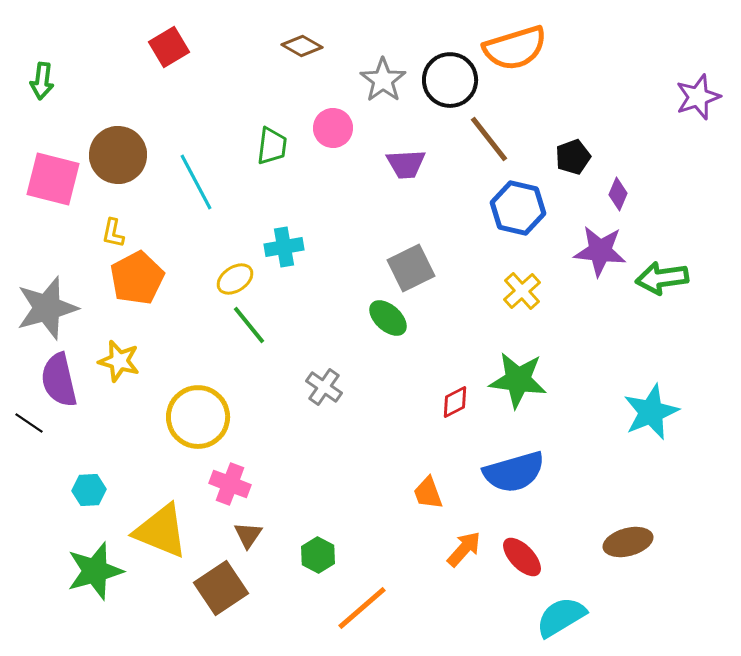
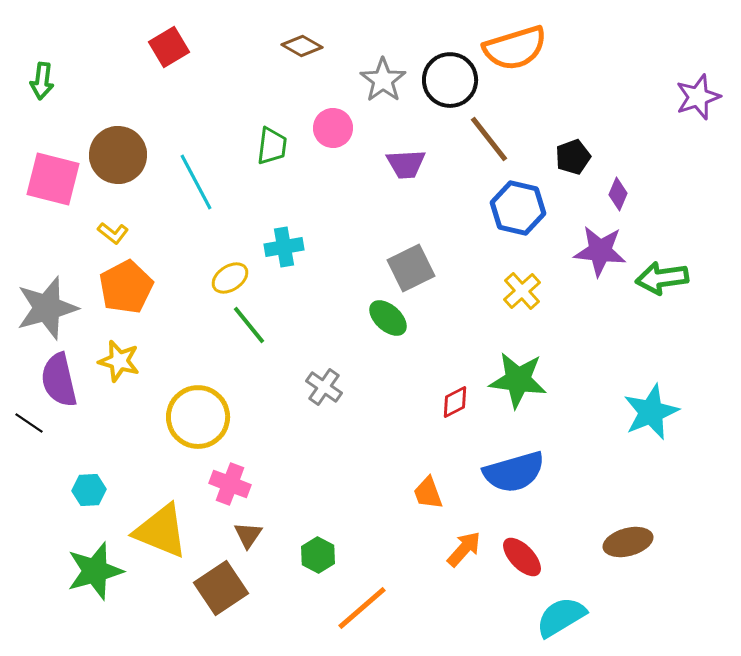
yellow L-shape at (113, 233): rotated 64 degrees counterclockwise
orange pentagon at (137, 278): moved 11 px left, 9 px down
yellow ellipse at (235, 279): moved 5 px left, 1 px up
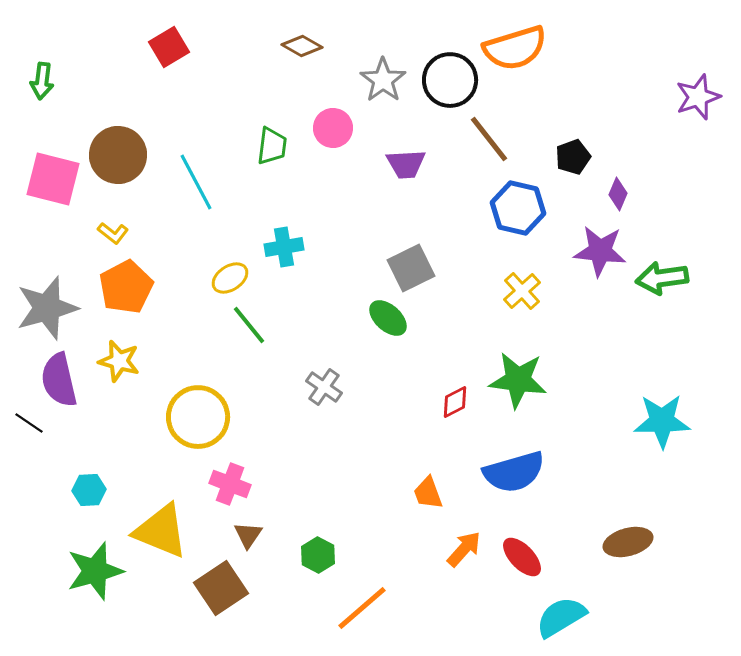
cyan star at (651, 412): moved 11 px right, 9 px down; rotated 22 degrees clockwise
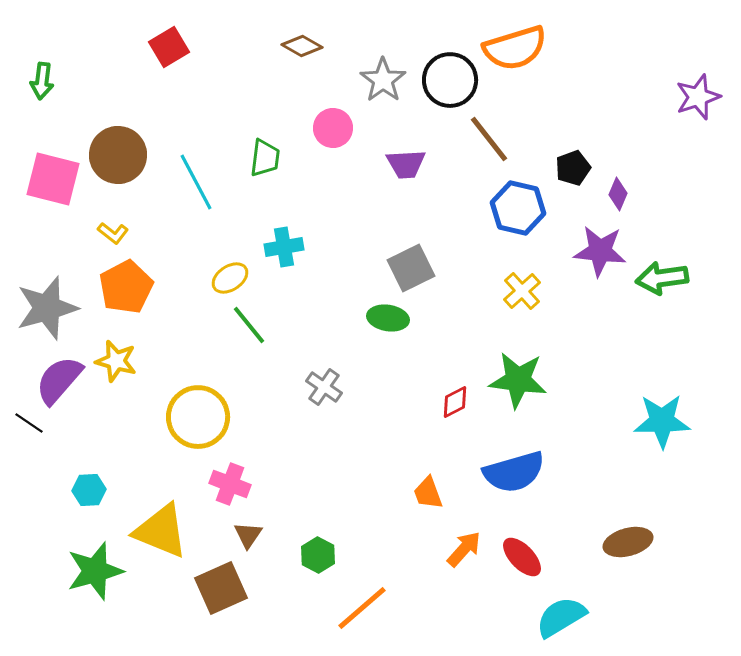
green trapezoid at (272, 146): moved 7 px left, 12 px down
black pentagon at (573, 157): moved 11 px down
green ellipse at (388, 318): rotated 33 degrees counterclockwise
yellow star at (119, 361): moved 3 px left
purple semicircle at (59, 380): rotated 54 degrees clockwise
brown square at (221, 588): rotated 10 degrees clockwise
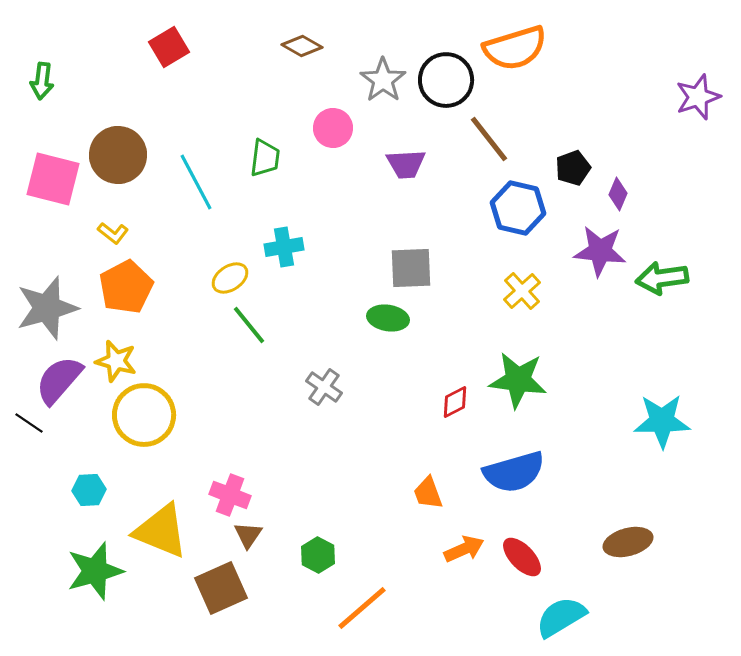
black circle at (450, 80): moved 4 px left
gray square at (411, 268): rotated 24 degrees clockwise
yellow circle at (198, 417): moved 54 px left, 2 px up
pink cross at (230, 484): moved 11 px down
orange arrow at (464, 549): rotated 24 degrees clockwise
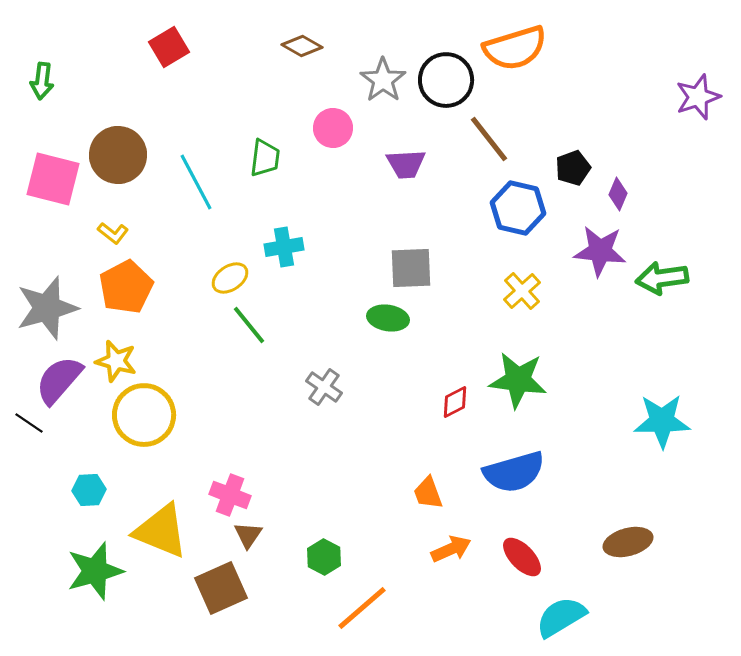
orange arrow at (464, 549): moved 13 px left
green hexagon at (318, 555): moved 6 px right, 2 px down
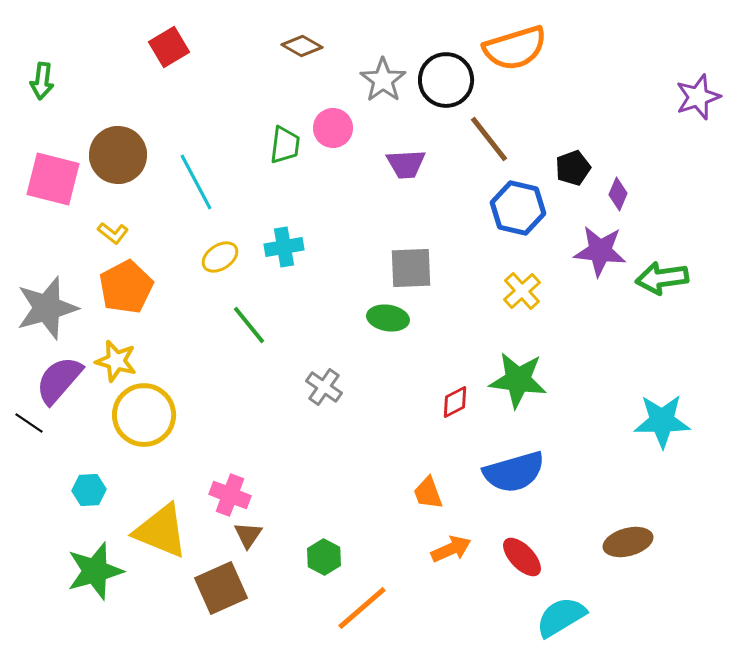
green trapezoid at (265, 158): moved 20 px right, 13 px up
yellow ellipse at (230, 278): moved 10 px left, 21 px up
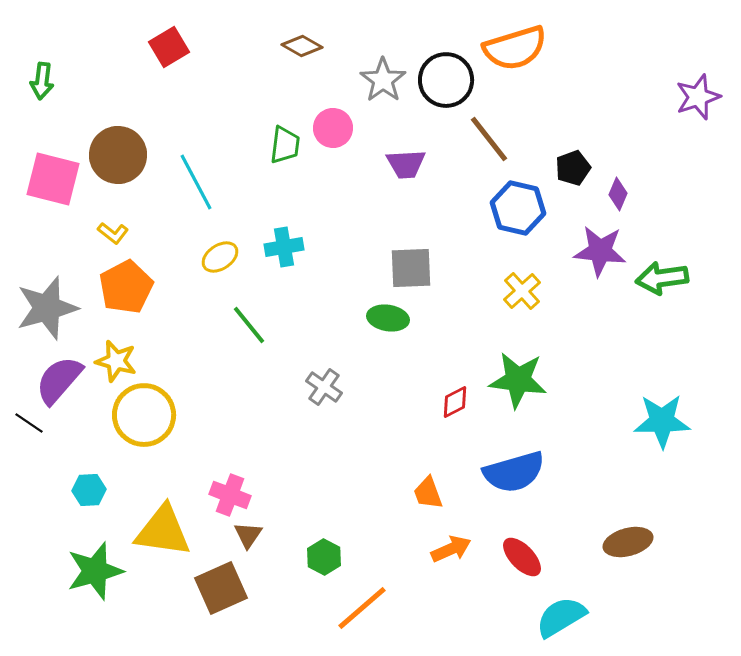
yellow triangle at (161, 531): moved 2 px right; rotated 14 degrees counterclockwise
